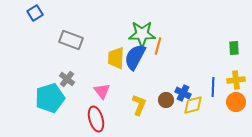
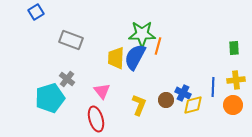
blue square: moved 1 px right, 1 px up
orange circle: moved 3 px left, 3 px down
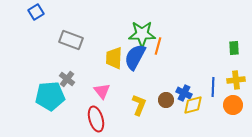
yellow trapezoid: moved 2 px left
blue cross: moved 1 px right
cyan pentagon: moved 2 px up; rotated 12 degrees clockwise
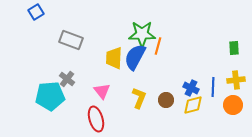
blue cross: moved 7 px right, 5 px up
yellow L-shape: moved 7 px up
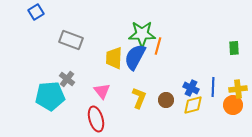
yellow cross: moved 2 px right, 9 px down
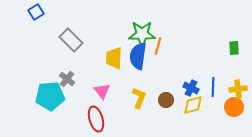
gray rectangle: rotated 25 degrees clockwise
blue semicircle: moved 3 px right, 1 px up; rotated 20 degrees counterclockwise
orange circle: moved 1 px right, 2 px down
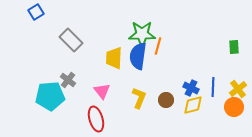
green rectangle: moved 1 px up
gray cross: moved 1 px right, 1 px down
yellow cross: rotated 30 degrees counterclockwise
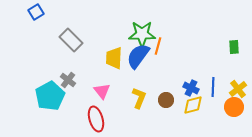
blue semicircle: rotated 28 degrees clockwise
cyan pentagon: rotated 24 degrees counterclockwise
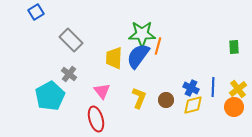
gray cross: moved 1 px right, 6 px up
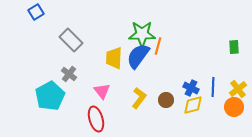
yellow L-shape: rotated 15 degrees clockwise
